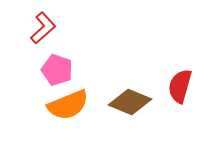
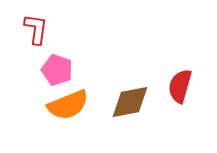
red L-shape: moved 7 px left, 1 px down; rotated 40 degrees counterclockwise
brown diamond: rotated 33 degrees counterclockwise
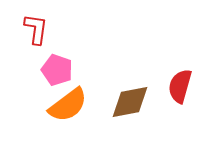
orange semicircle: rotated 15 degrees counterclockwise
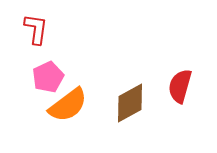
pink pentagon: moved 9 px left, 7 px down; rotated 28 degrees clockwise
brown diamond: moved 1 px down; rotated 18 degrees counterclockwise
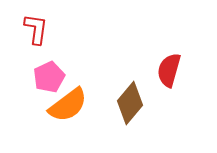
pink pentagon: moved 1 px right
red semicircle: moved 11 px left, 16 px up
brown diamond: rotated 21 degrees counterclockwise
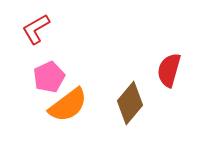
red L-shape: rotated 128 degrees counterclockwise
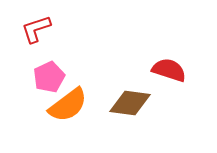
red L-shape: rotated 12 degrees clockwise
red semicircle: rotated 92 degrees clockwise
brown diamond: rotated 57 degrees clockwise
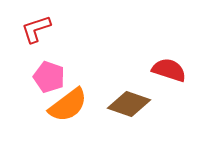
pink pentagon: rotated 28 degrees counterclockwise
brown diamond: moved 1 px left, 1 px down; rotated 12 degrees clockwise
